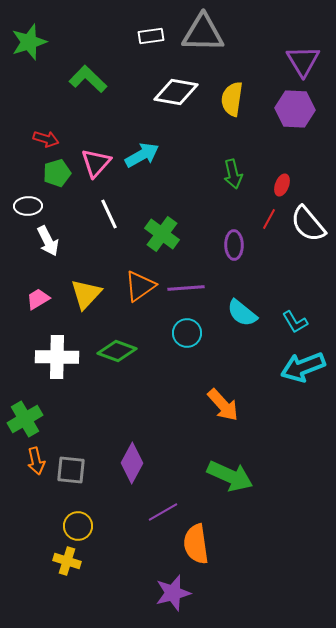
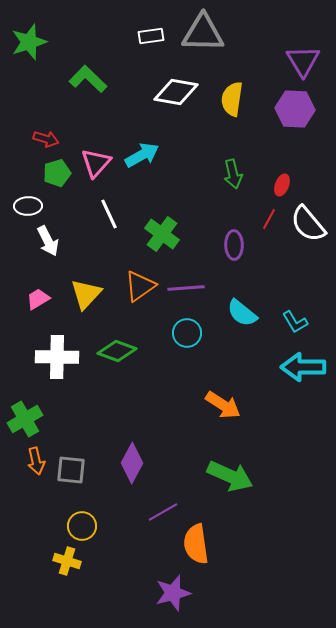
cyan arrow at (303, 367): rotated 21 degrees clockwise
orange arrow at (223, 405): rotated 15 degrees counterclockwise
yellow circle at (78, 526): moved 4 px right
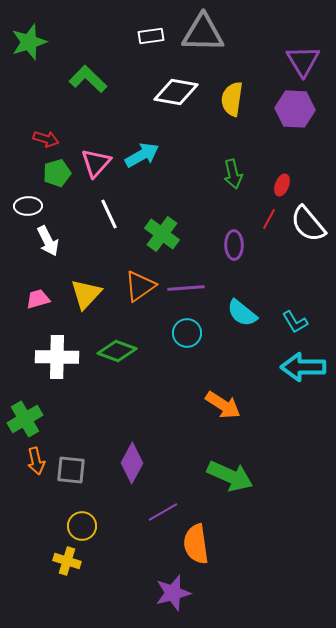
pink trapezoid at (38, 299): rotated 15 degrees clockwise
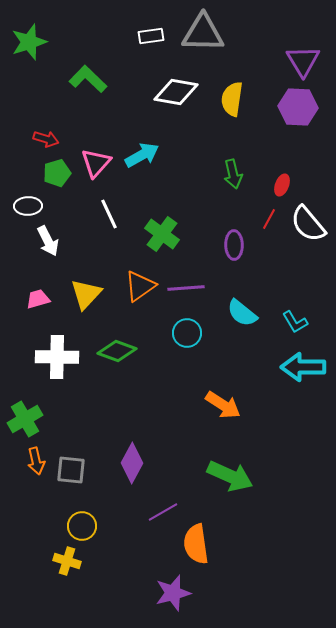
purple hexagon at (295, 109): moved 3 px right, 2 px up
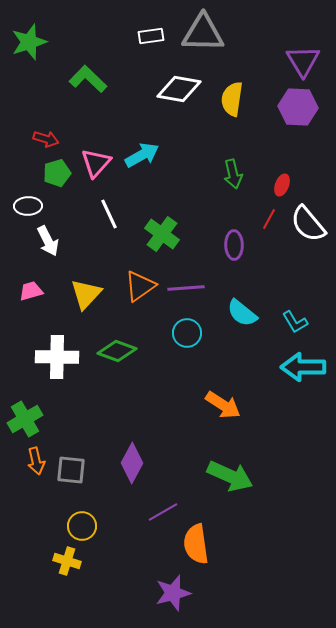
white diamond at (176, 92): moved 3 px right, 3 px up
pink trapezoid at (38, 299): moved 7 px left, 8 px up
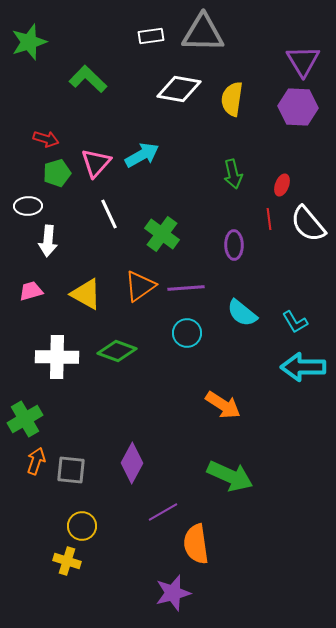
red line at (269, 219): rotated 35 degrees counterclockwise
white arrow at (48, 241): rotated 32 degrees clockwise
yellow triangle at (86, 294): rotated 44 degrees counterclockwise
orange arrow at (36, 461): rotated 148 degrees counterclockwise
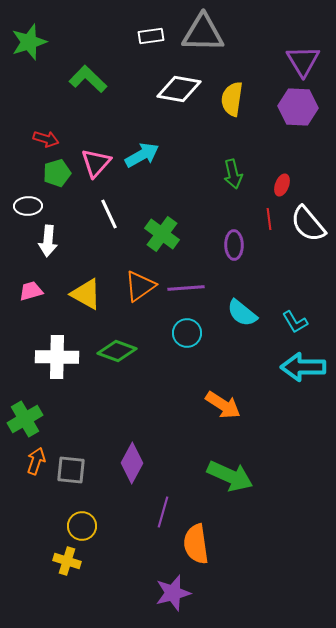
purple line at (163, 512): rotated 44 degrees counterclockwise
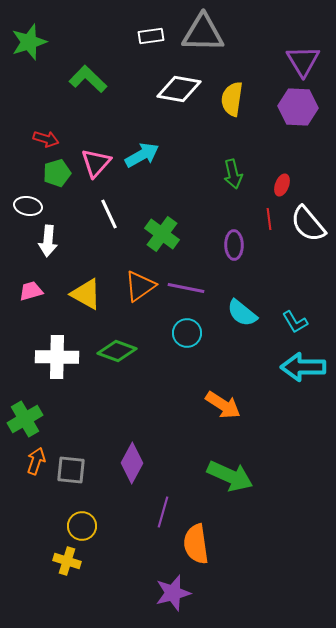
white ellipse at (28, 206): rotated 12 degrees clockwise
purple line at (186, 288): rotated 15 degrees clockwise
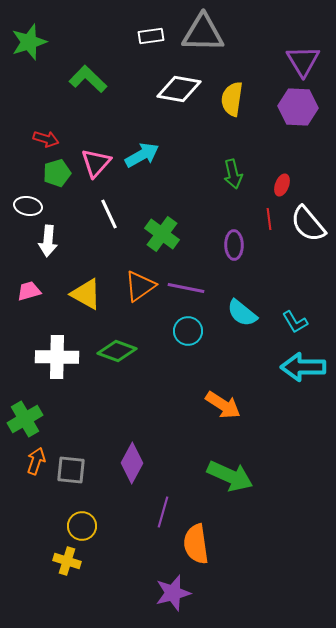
pink trapezoid at (31, 291): moved 2 px left
cyan circle at (187, 333): moved 1 px right, 2 px up
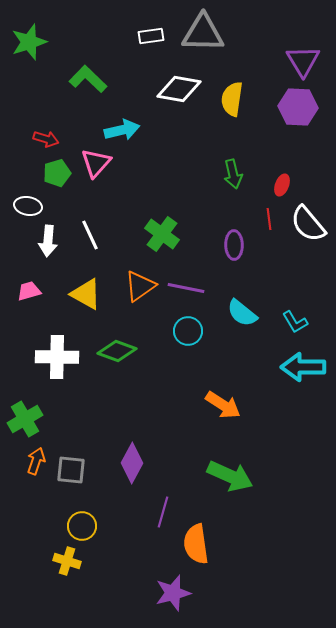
cyan arrow at (142, 155): moved 20 px left, 25 px up; rotated 16 degrees clockwise
white line at (109, 214): moved 19 px left, 21 px down
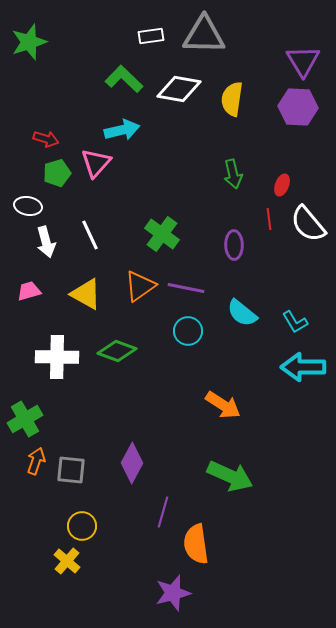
gray triangle at (203, 33): moved 1 px right, 2 px down
green L-shape at (88, 79): moved 36 px right
white arrow at (48, 241): moved 2 px left, 1 px down; rotated 20 degrees counterclockwise
yellow cross at (67, 561): rotated 24 degrees clockwise
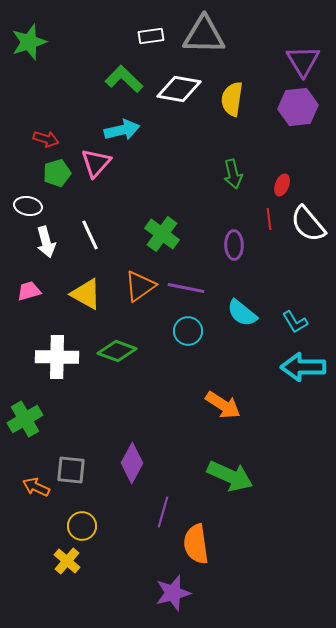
purple hexagon at (298, 107): rotated 9 degrees counterclockwise
orange arrow at (36, 461): moved 26 px down; rotated 84 degrees counterclockwise
